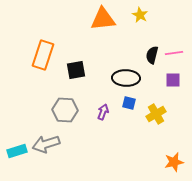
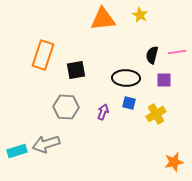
pink line: moved 3 px right, 1 px up
purple square: moved 9 px left
gray hexagon: moved 1 px right, 3 px up
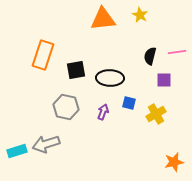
black semicircle: moved 2 px left, 1 px down
black ellipse: moved 16 px left
gray hexagon: rotated 10 degrees clockwise
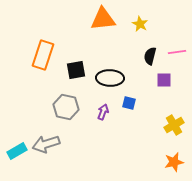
yellow star: moved 9 px down
yellow cross: moved 18 px right, 11 px down
cyan rectangle: rotated 12 degrees counterclockwise
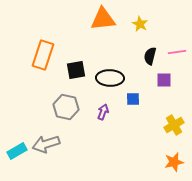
blue square: moved 4 px right, 4 px up; rotated 16 degrees counterclockwise
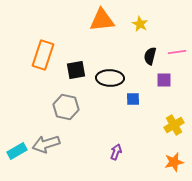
orange triangle: moved 1 px left, 1 px down
purple arrow: moved 13 px right, 40 px down
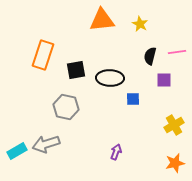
orange star: moved 1 px right, 1 px down
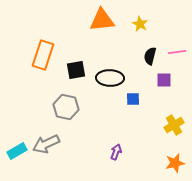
gray arrow: rotated 8 degrees counterclockwise
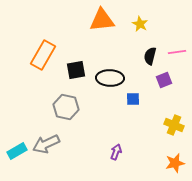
orange rectangle: rotated 12 degrees clockwise
purple square: rotated 21 degrees counterclockwise
yellow cross: rotated 36 degrees counterclockwise
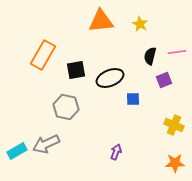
orange triangle: moved 1 px left, 1 px down
black ellipse: rotated 24 degrees counterclockwise
orange star: rotated 12 degrees clockwise
